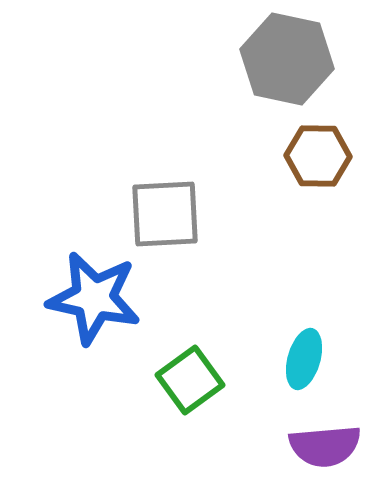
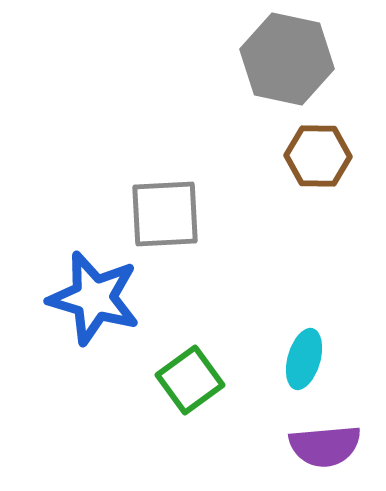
blue star: rotated 4 degrees clockwise
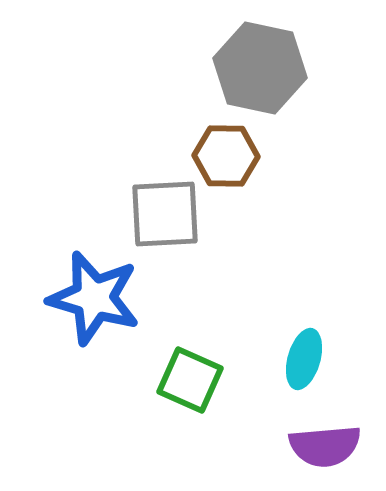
gray hexagon: moved 27 px left, 9 px down
brown hexagon: moved 92 px left
green square: rotated 30 degrees counterclockwise
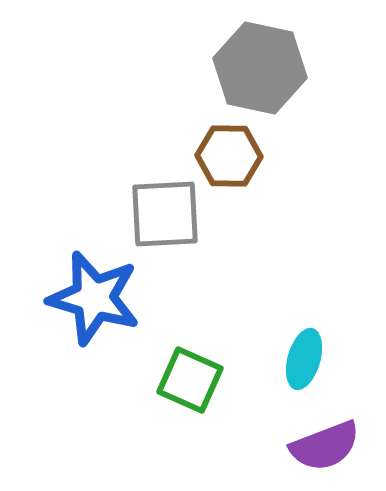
brown hexagon: moved 3 px right
purple semicircle: rotated 16 degrees counterclockwise
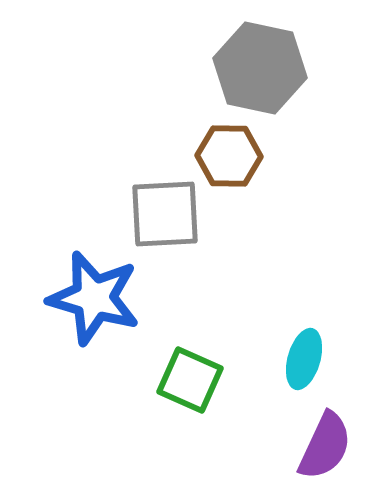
purple semicircle: rotated 44 degrees counterclockwise
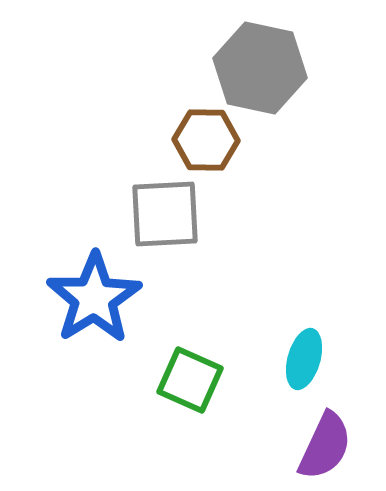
brown hexagon: moved 23 px left, 16 px up
blue star: rotated 24 degrees clockwise
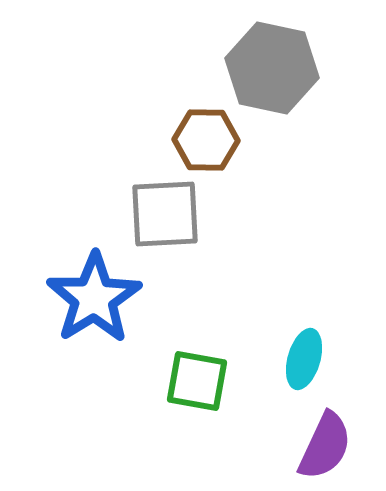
gray hexagon: moved 12 px right
green square: moved 7 px right, 1 px down; rotated 14 degrees counterclockwise
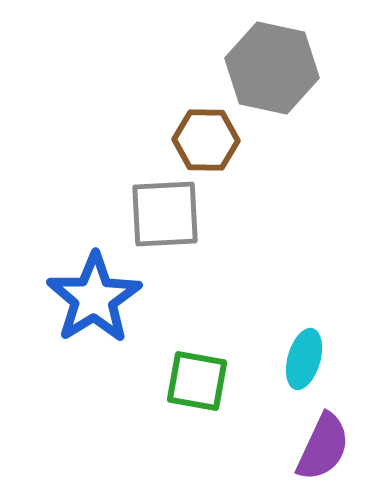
purple semicircle: moved 2 px left, 1 px down
